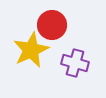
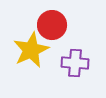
purple cross: rotated 12 degrees counterclockwise
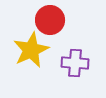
red circle: moved 2 px left, 5 px up
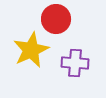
red circle: moved 6 px right, 1 px up
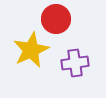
purple cross: rotated 12 degrees counterclockwise
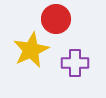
purple cross: rotated 8 degrees clockwise
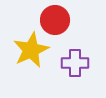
red circle: moved 1 px left, 1 px down
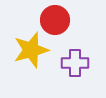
yellow star: rotated 9 degrees clockwise
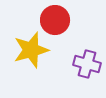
purple cross: moved 12 px right, 1 px down; rotated 16 degrees clockwise
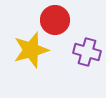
purple cross: moved 12 px up
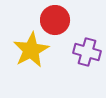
yellow star: rotated 12 degrees counterclockwise
